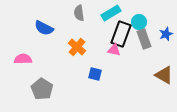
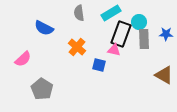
blue star: rotated 24 degrees clockwise
gray rectangle: rotated 18 degrees clockwise
pink semicircle: rotated 138 degrees clockwise
blue square: moved 4 px right, 9 px up
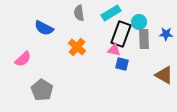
blue square: moved 23 px right, 1 px up
gray pentagon: moved 1 px down
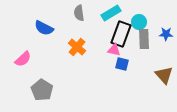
brown triangle: rotated 18 degrees clockwise
